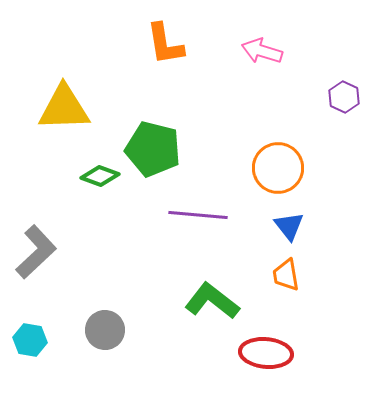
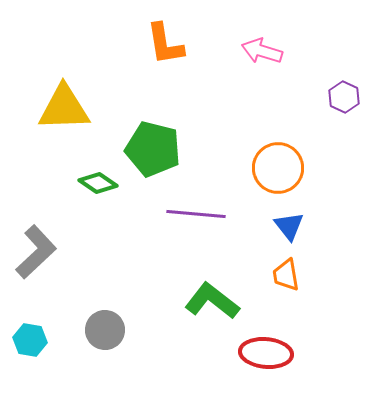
green diamond: moved 2 px left, 7 px down; rotated 15 degrees clockwise
purple line: moved 2 px left, 1 px up
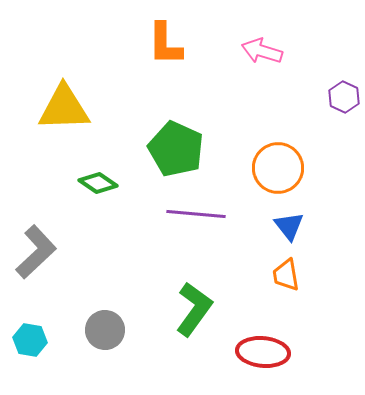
orange L-shape: rotated 9 degrees clockwise
green pentagon: moved 23 px right; rotated 10 degrees clockwise
green L-shape: moved 18 px left, 8 px down; rotated 88 degrees clockwise
red ellipse: moved 3 px left, 1 px up
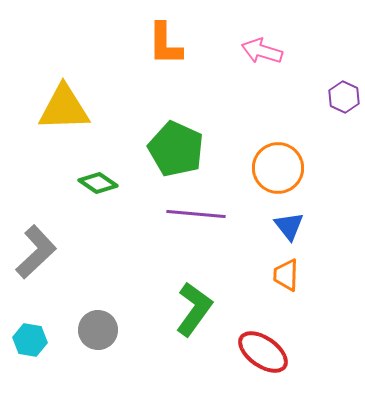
orange trapezoid: rotated 12 degrees clockwise
gray circle: moved 7 px left
red ellipse: rotated 30 degrees clockwise
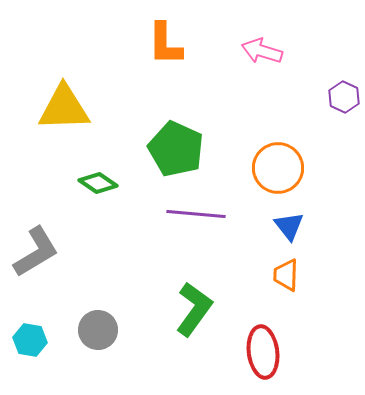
gray L-shape: rotated 12 degrees clockwise
red ellipse: rotated 48 degrees clockwise
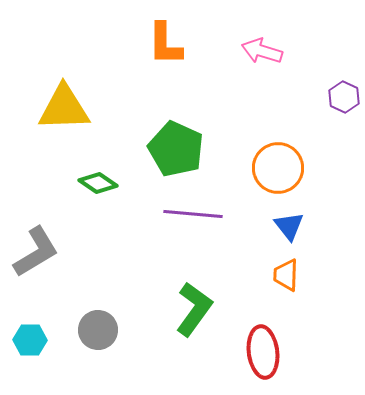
purple line: moved 3 px left
cyan hexagon: rotated 8 degrees counterclockwise
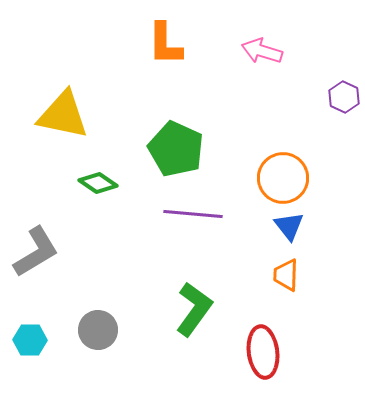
yellow triangle: moved 1 px left, 7 px down; rotated 14 degrees clockwise
orange circle: moved 5 px right, 10 px down
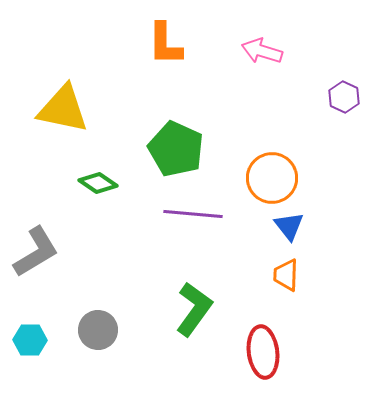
yellow triangle: moved 6 px up
orange circle: moved 11 px left
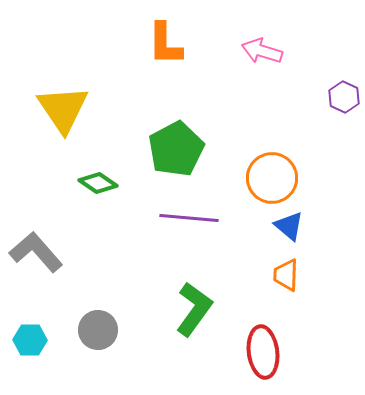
yellow triangle: rotated 44 degrees clockwise
green pentagon: rotated 20 degrees clockwise
purple line: moved 4 px left, 4 px down
blue triangle: rotated 12 degrees counterclockwise
gray L-shape: rotated 100 degrees counterclockwise
